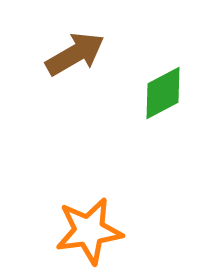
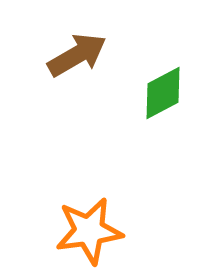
brown arrow: moved 2 px right, 1 px down
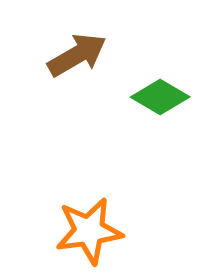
green diamond: moved 3 px left, 4 px down; rotated 58 degrees clockwise
